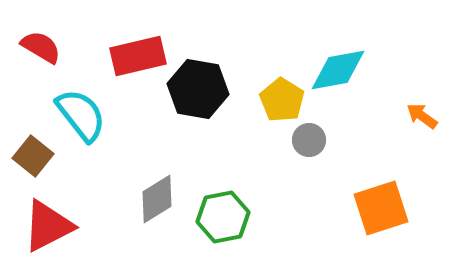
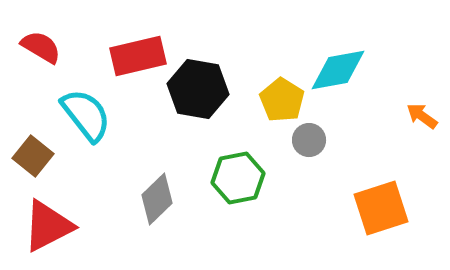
cyan semicircle: moved 5 px right
gray diamond: rotated 12 degrees counterclockwise
green hexagon: moved 15 px right, 39 px up
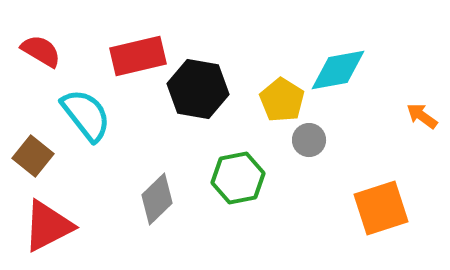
red semicircle: moved 4 px down
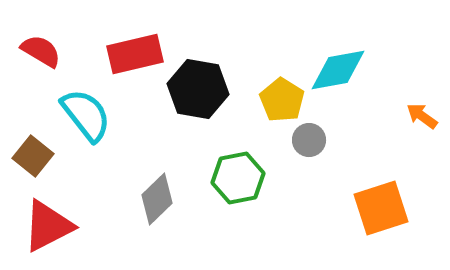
red rectangle: moved 3 px left, 2 px up
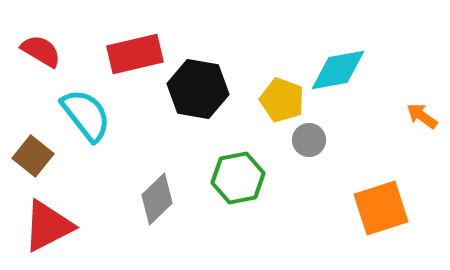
yellow pentagon: rotated 12 degrees counterclockwise
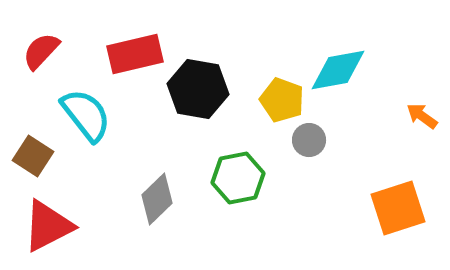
red semicircle: rotated 78 degrees counterclockwise
brown square: rotated 6 degrees counterclockwise
orange square: moved 17 px right
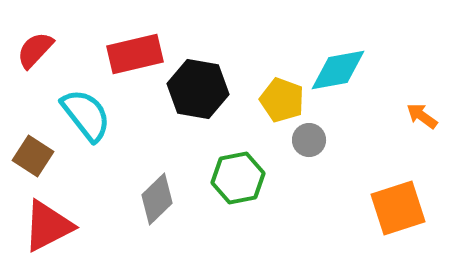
red semicircle: moved 6 px left, 1 px up
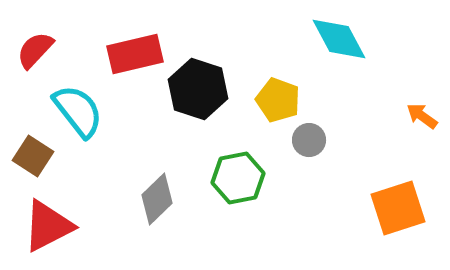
cyan diamond: moved 1 px right, 31 px up; rotated 72 degrees clockwise
black hexagon: rotated 8 degrees clockwise
yellow pentagon: moved 4 px left
cyan semicircle: moved 8 px left, 4 px up
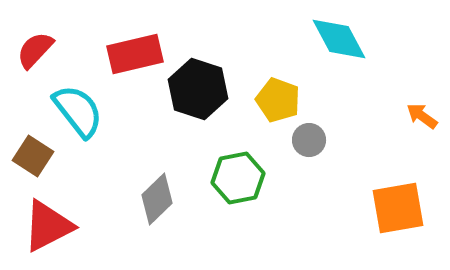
orange square: rotated 8 degrees clockwise
